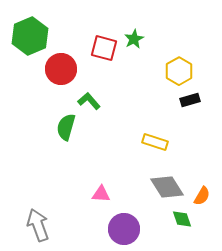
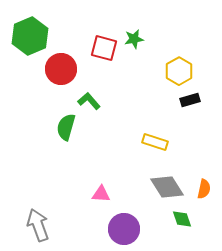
green star: rotated 18 degrees clockwise
orange semicircle: moved 2 px right, 7 px up; rotated 18 degrees counterclockwise
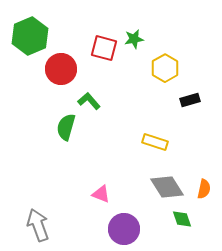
yellow hexagon: moved 14 px left, 3 px up
pink triangle: rotated 18 degrees clockwise
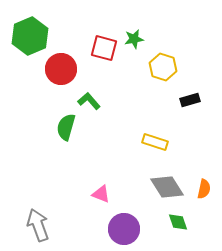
yellow hexagon: moved 2 px left, 1 px up; rotated 12 degrees counterclockwise
green diamond: moved 4 px left, 3 px down
